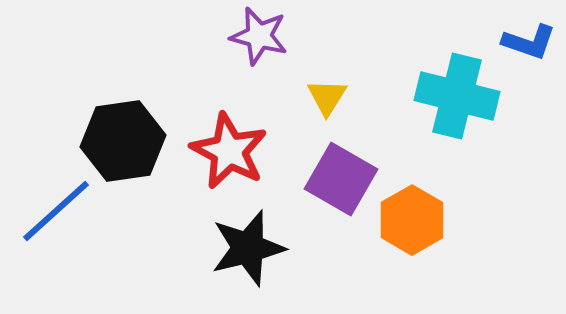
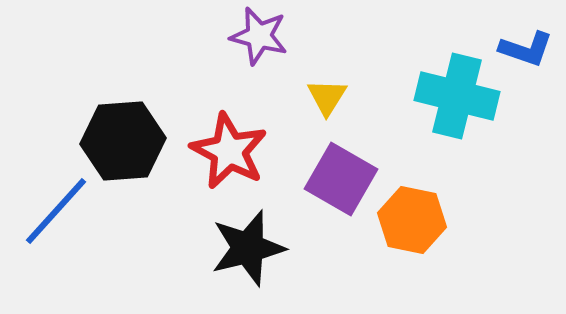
blue L-shape: moved 3 px left, 7 px down
black hexagon: rotated 4 degrees clockwise
blue line: rotated 6 degrees counterclockwise
orange hexagon: rotated 18 degrees counterclockwise
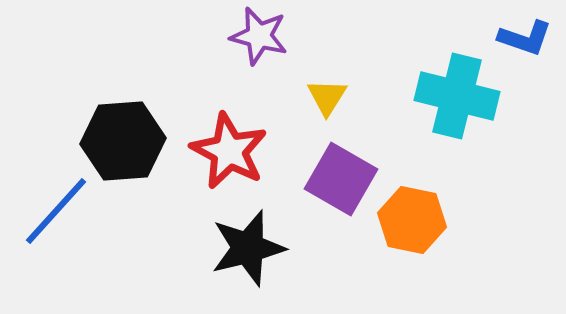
blue L-shape: moved 1 px left, 11 px up
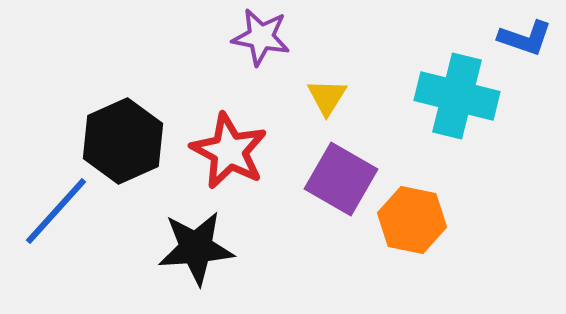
purple star: moved 2 px right, 1 px down; rotated 4 degrees counterclockwise
black hexagon: rotated 20 degrees counterclockwise
black star: moved 52 px left; rotated 10 degrees clockwise
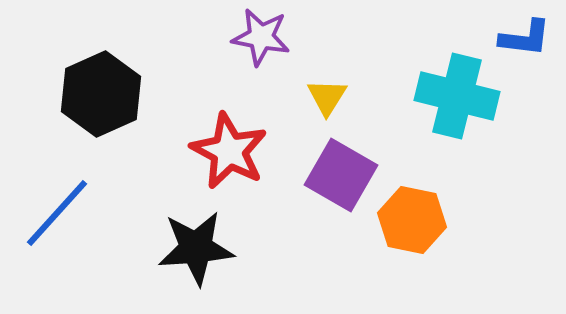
blue L-shape: rotated 12 degrees counterclockwise
black hexagon: moved 22 px left, 47 px up
purple square: moved 4 px up
blue line: moved 1 px right, 2 px down
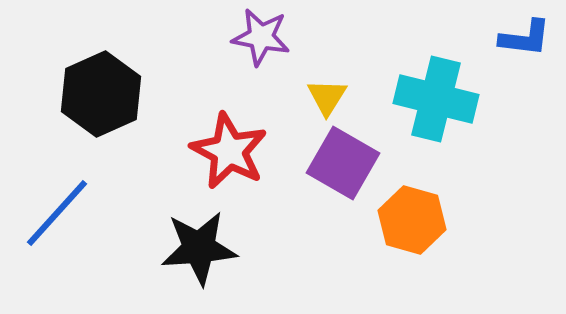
cyan cross: moved 21 px left, 3 px down
purple square: moved 2 px right, 12 px up
orange hexagon: rotated 4 degrees clockwise
black star: moved 3 px right
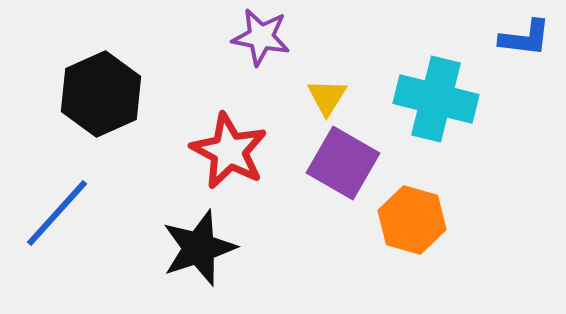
black star: rotated 14 degrees counterclockwise
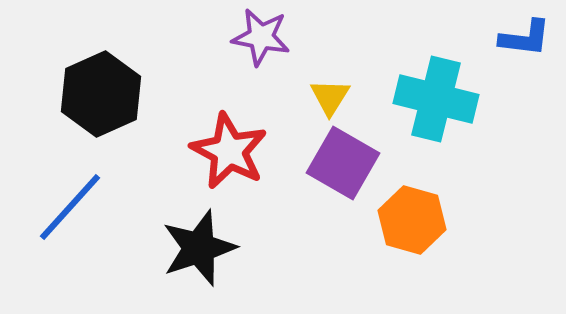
yellow triangle: moved 3 px right
blue line: moved 13 px right, 6 px up
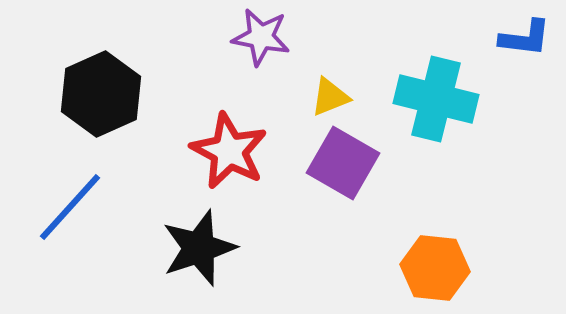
yellow triangle: rotated 36 degrees clockwise
orange hexagon: moved 23 px right, 48 px down; rotated 10 degrees counterclockwise
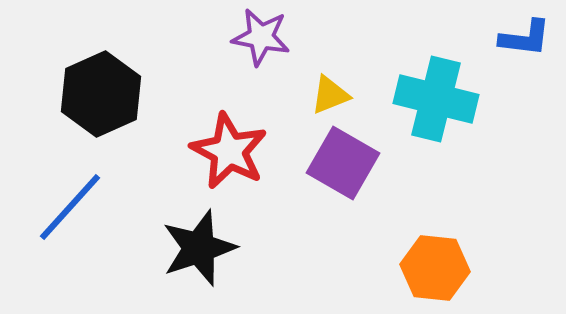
yellow triangle: moved 2 px up
